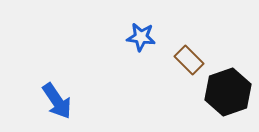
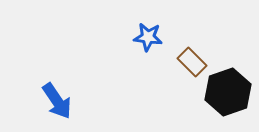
blue star: moved 7 px right
brown rectangle: moved 3 px right, 2 px down
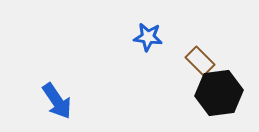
brown rectangle: moved 8 px right, 1 px up
black hexagon: moved 9 px left, 1 px down; rotated 12 degrees clockwise
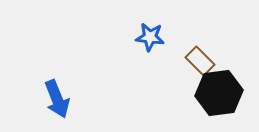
blue star: moved 2 px right
blue arrow: moved 2 px up; rotated 12 degrees clockwise
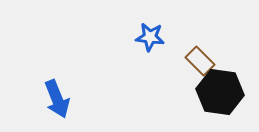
black hexagon: moved 1 px right, 1 px up; rotated 15 degrees clockwise
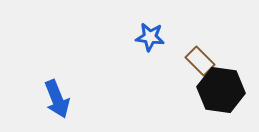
black hexagon: moved 1 px right, 2 px up
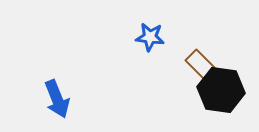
brown rectangle: moved 3 px down
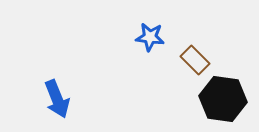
brown rectangle: moved 5 px left, 4 px up
black hexagon: moved 2 px right, 9 px down
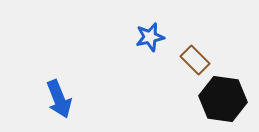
blue star: rotated 20 degrees counterclockwise
blue arrow: moved 2 px right
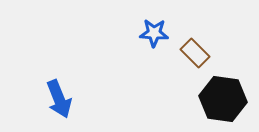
blue star: moved 4 px right, 4 px up; rotated 16 degrees clockwise
brown rectangle: moved 7 px up
